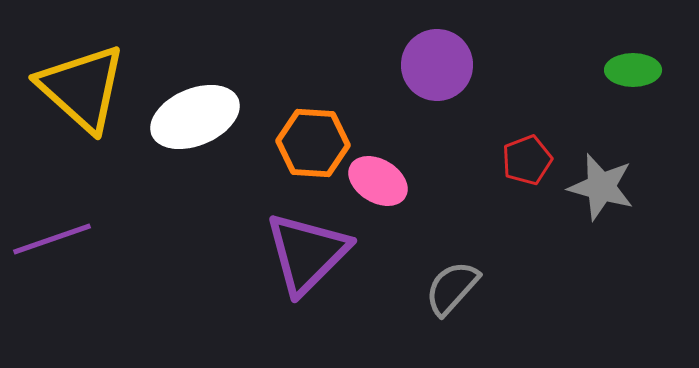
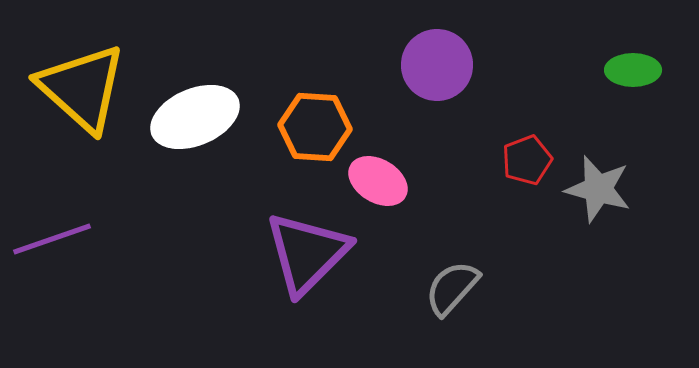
orange hexagon: moved 2 px right, 16 px up
gray star: moved 3 px left, 2 px down
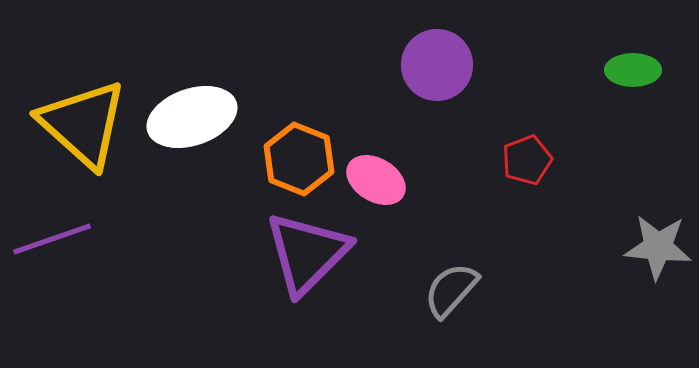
yellow triangle: moved 1 px right, 36 px down
white ellipse: moved 3 px left; rotated 4 degrees clockwise
orange hexagon: moved 16 px left, 32 px down; rotated 18 degrees clockwise
pink ellipse: moved 2 px left, 1 px up
gray star: moved 60 px right, 58 px down; rotated 10 degrees counterclockwise
gray semicircle: moved 1 px left, 2 px down
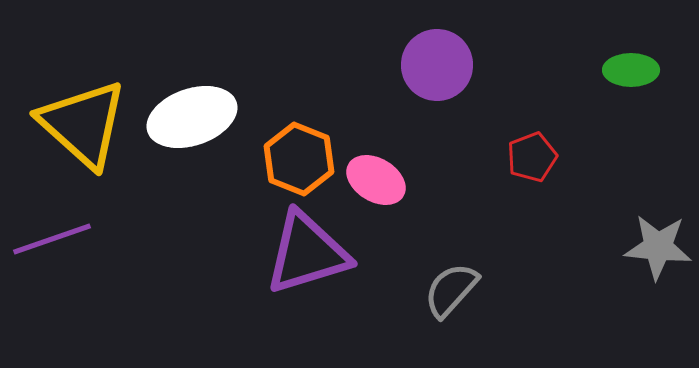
green ellipse: moved 2 px left
red pentagon: moved 5 px right, 3 px up
purple triangle: rotated 28 degrees clockwise
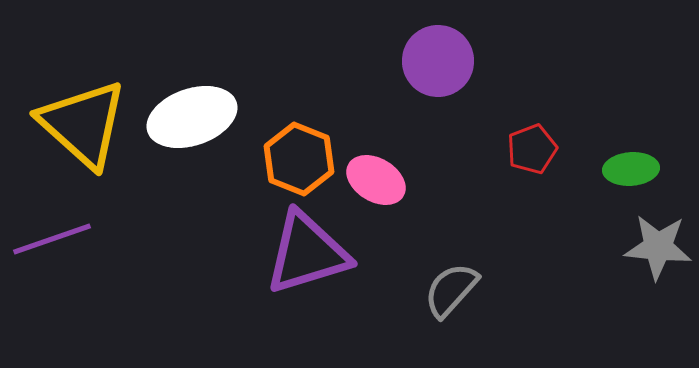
purple circle: moved 1 px right, 4 px up
green ellipse: moved 99 px down; rotated 4 degrees counterclockwise
red pentagon: moved 8 px up
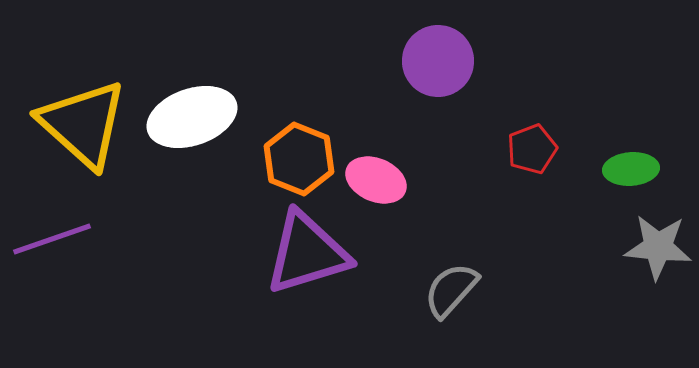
pink ellipse: rotated 8 degrees counterclockwise
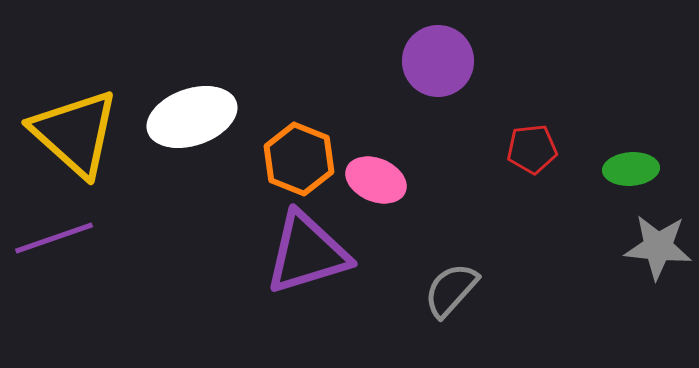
yellow triangle: moved 8 px left, 9 px down
red pentagon: rotated 15 degrees clockwise
purple line: moved 2 px right, 1 px up
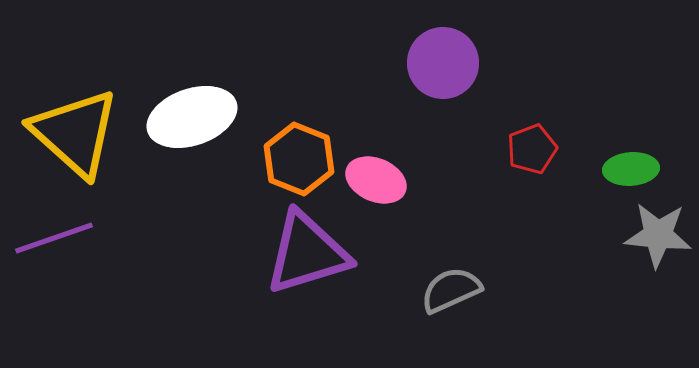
purple circle: moved 5 px right, 2 px down
red pentagon: rotated 15 degrees counterclockwise
gray star: moved 12 px up
gray semicircle: rotated 24 degrees clockwise
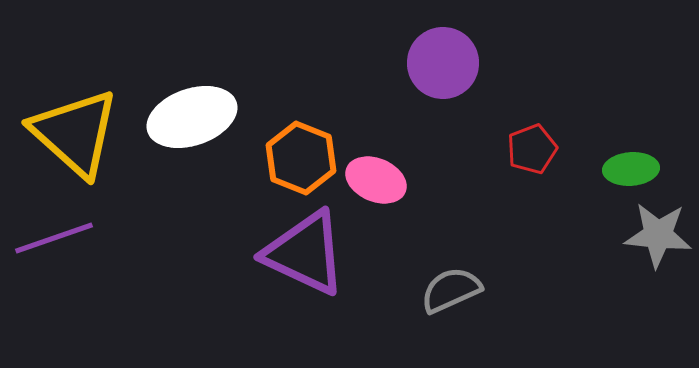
orange hexagon: moved 2 px right, 1 px up
purple triangle: moved 2 px left; rotated 42 degrees clockwise
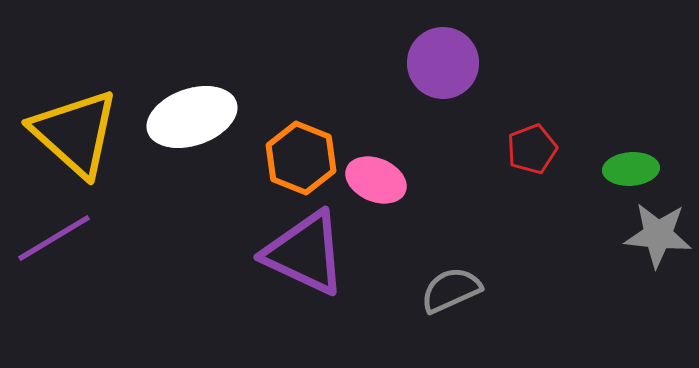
purple line: rotated 12 degrees counterclockwise
